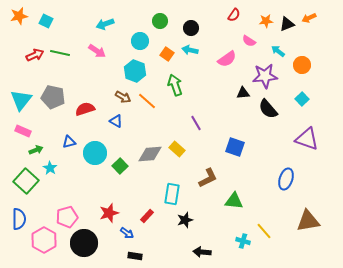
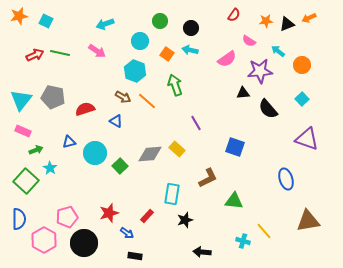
purple star at (265, 76): moved 5 px left, 5 px up
blue ellipse at (286, 179): rotated 35 degrees counterclockwise
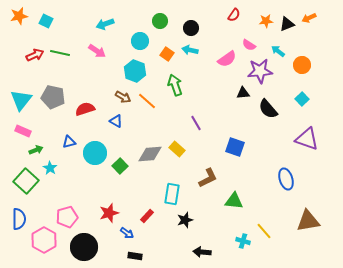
pink semicircle at (249, 41): moved 4 px down
black circle at (84, 243): moved 4 px down
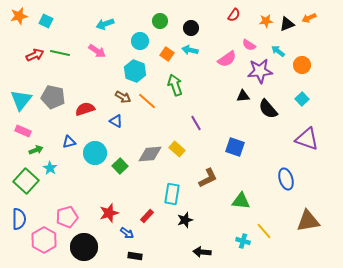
black triangle at (243, 93): moved 3 px down
green triangle at (234, 201): moved 7 px right
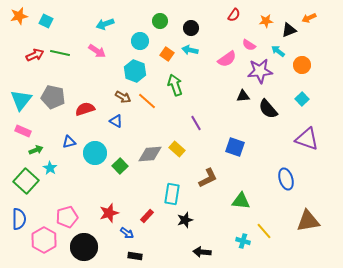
black triangle at (287, 24): moved 2 px right, 6 px down
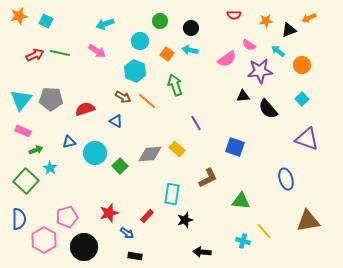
red semicircle at (234, 15): rotated 56 degrees clockwise
gray pentagon at (53, 97): moved 2 px left, 2 px down; rotated 10 degrees counterclockwise
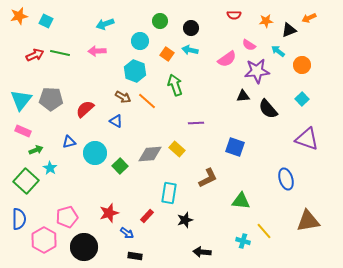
pink arrow at (97, 51): rotated 144 degrees clockwise
purple star at (260, 71): moved 3 px left
red semicircle at (85, 109): rotated 24 degrees counterclockwise
purple line at (196, 123): rotated 63 degrees counterclockwise
cyan rectangle at (172, 194): moved 3 px left, 1 px up
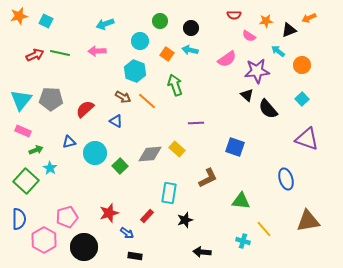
pink semicircle at (249, 45): moved 9 px up
black triangle at (243, 96): moved 4 px right, 1 px up; rotated 48 degrees clockwise
yellow line at (264, 231): moved 2 px up
